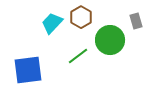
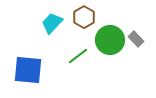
brown hexagon: moved 3 px right
gray rectangle: moved 18 px down; rotated 28 degrees counterclockwise
blue square: rotated 12 degrees clockwise
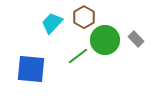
green circle: moved 5 px left
blue square: moved 3 px right, 1 px up
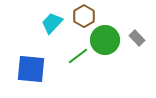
brown hexagon: moved 1 px up
gray rectangle: moved 1 px right, 1 px up
